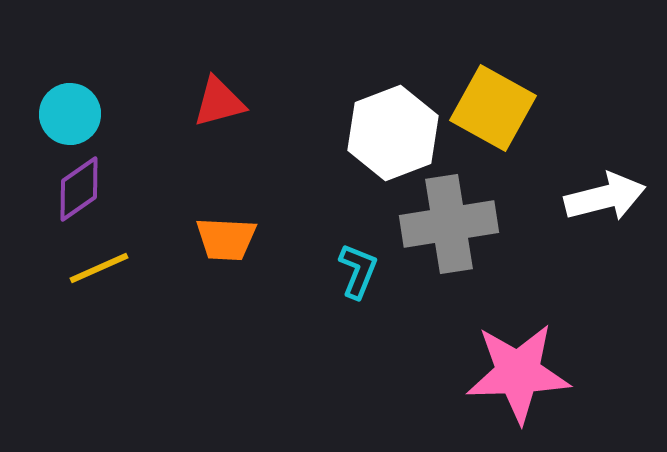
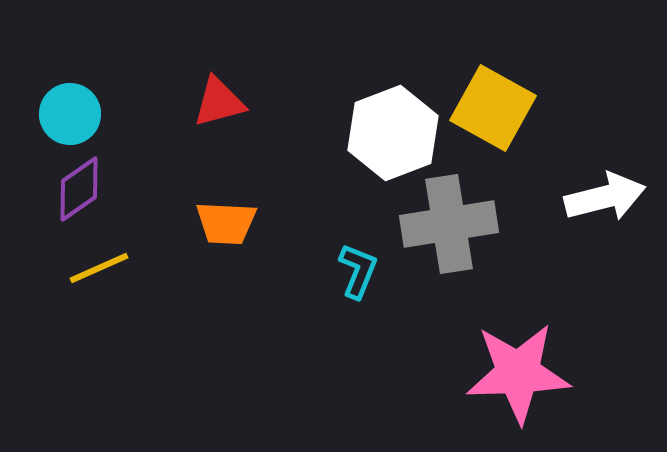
orange trapezoid: moved 16 px up
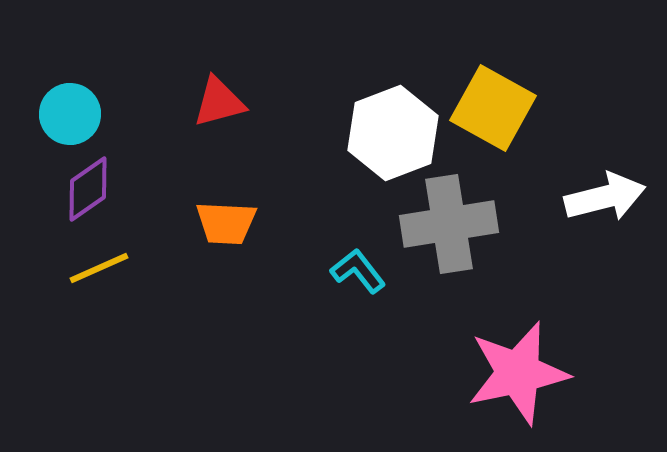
purple diamond: moved 9 px right
cyan L-shape: rotated 60 degrees counterclockwise
pink star: rotated 10 degrees counterclockwise
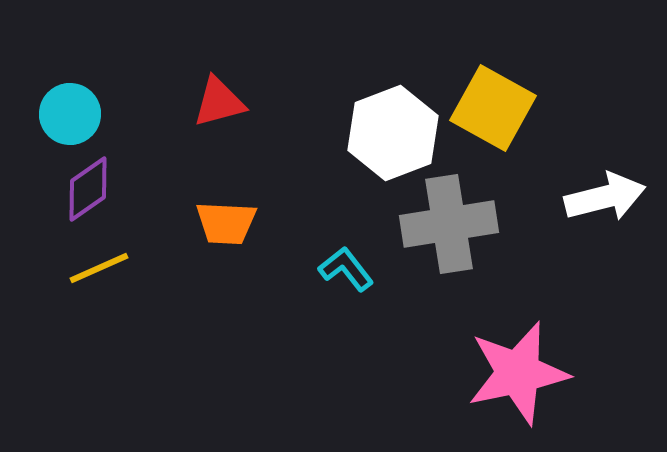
cyan L-shape: moved 12 px left, 2 px up
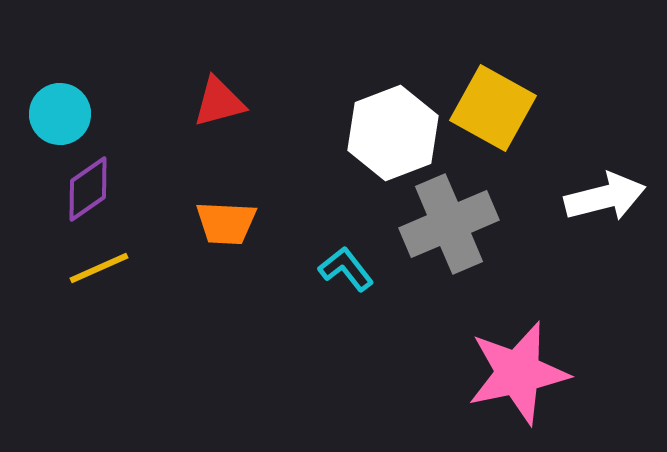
cyan circle: moved 10 px left
gray cross: rotated 14 degrees counterclockwise
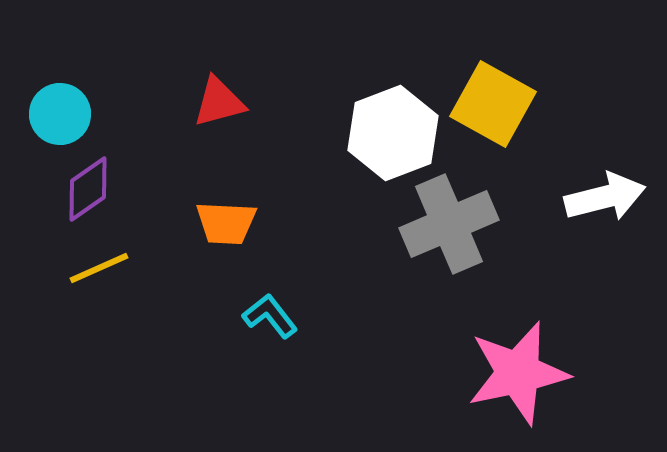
yellow square: moved 4 px up
cyan L-shape: moved 76 px left, 47 px down
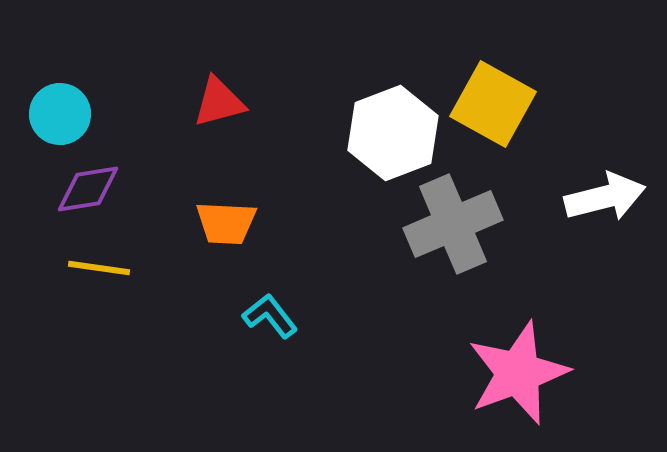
purple diamond: rotated 26 degrees clockwise
gray cross: moved 4 px right
yellow line: rotated 32 degrees clockwise
pink star: rotated 8 degrees counterclockwise
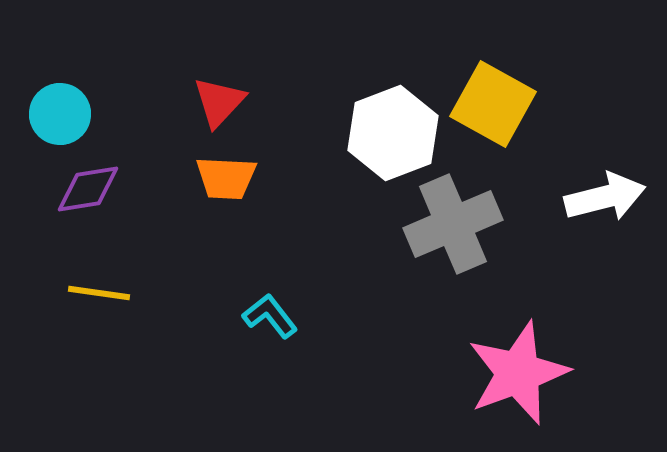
red triangle: rotated 32 degrees counterclockwise
orange trapezoid: moved 45 px up
yellow line: moved 25 px down
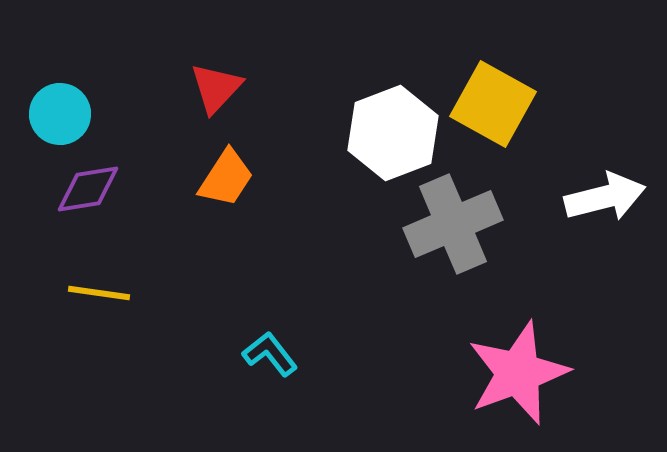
red triangle: moved 3 px left, 14 px up
orange trapezoid: rotated 60 degrees counterclockwise
cyan L-shape: moved 38 px down
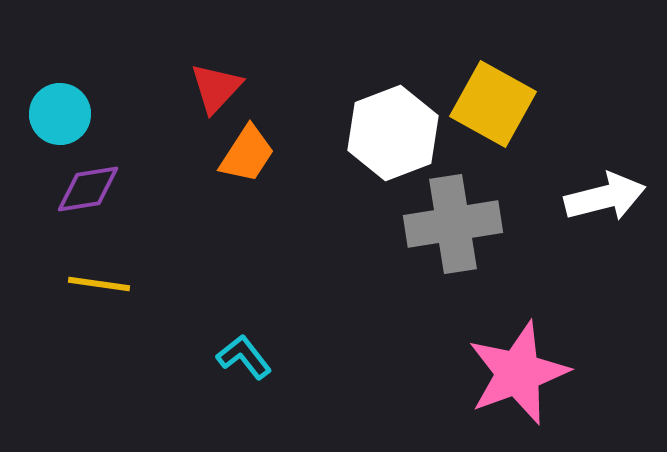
orange trapezoid: moved 21 px right, 24 px up
gray cross: rotated 14 degrees clockwise
yellow line: moved 9 px up
cyan L-shape: moved 26 px left, 3 px down
